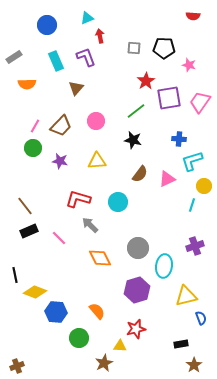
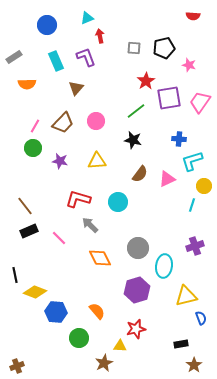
black pentagon at (164, 48): rotated 15 degrees counterclockwise
brown trapezoid at (61, 126): moved 2 px right, 3 px up
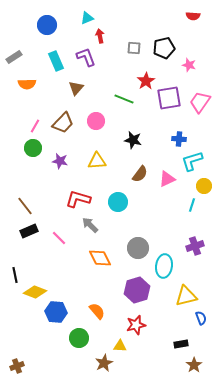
green line at (136, 111): moved 12 px left, 12 px up; rotated 60 degrees clockwise
red star at (136, 329): moved 4 px up
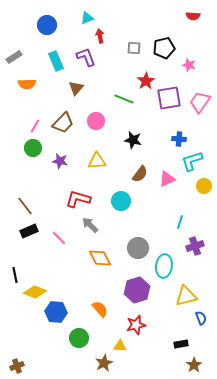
cyan circle at (118, 202): moved 3 px right, 1 px up
cyan line at (192, 205): moved 12 px left, 17 px down
orange semicircle at (97, 311): moved 3 px right, 2 px up
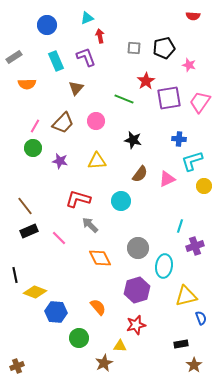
cyan line at (180, 222): moved 4 px down
orange semicircle at (100, 309): moved 2 px left, 2 px up
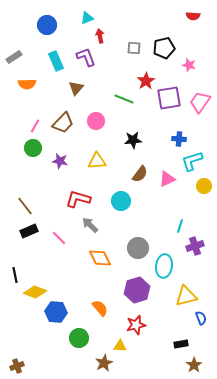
black star at (133, 140): rotated 18 degrees counterclockwise
orange semicircle at (98, 307): moved 2 px right, 1 px down
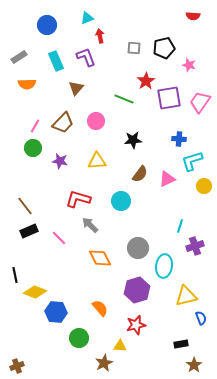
gray rectangle at (14, 57): moved 5 px right
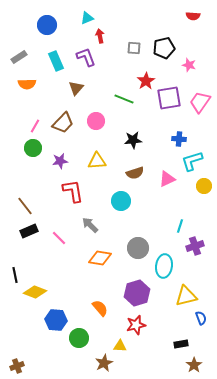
purple star at (60, 161): rotated 21 degrees counterclockwise
brown semicircle at (140, 174): moved 5 px left, 1 px up; rotated 36 degrees clockwise
red L-shape at (78, 199): moved 5 px left, 8 px up; rotated 65 degrees clockwise
orange diamond at (100, 258): rotated 55 degrees counterclockwise
purple hexagon at (137, 290): moved 3 px down
blue hexagon at (56, 312): moved 8 px down
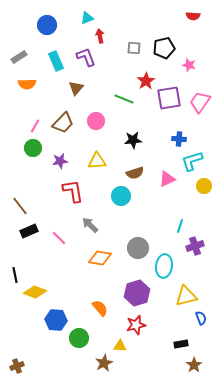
cyan circle at (121, 201): moved 5 px up
brown line at (25, 206): moved 5 px left
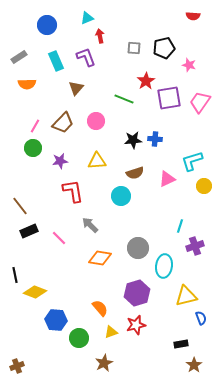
blue cross at (179, 139): moved 24 px left
yellow triangle at (120, 346): moved 9 px left, 14 px up; rotated 24 degrees counterclockwise
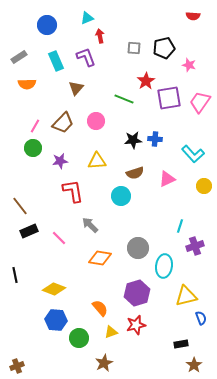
cyan L-shape at (192, 161): moved 1 px right, 7 px up; rotated 115 degrees counterclockwise
yellow diamond at (35, 292): moved 19 px right, 3 px up
